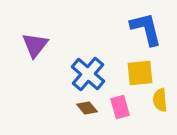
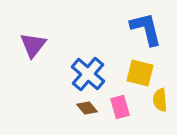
purple triangle: moved 2 px left
yellow square: rotated 20 degrees clockwise
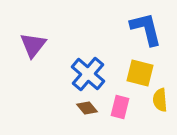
pink rectangle: rotated 30 degrees clockwise
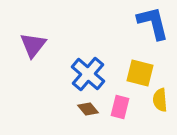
blue L-shape: moved 7 px right, 6 px up
brown diamond: moved 1 px right, 1 px down
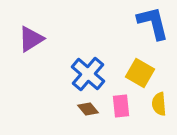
purple triangle: moved 2 px left, 6 px up; rotated 20 degrees clockwise
yellow square: rotated 16 degrees clockwise
yellow semicircle: moved 1 px left, 4 px down
pink rectangle: moved 1 px right, 1 px up; rotated 20 degrees counterclockwise
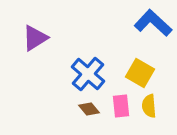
blue L-shape: rotated 33 degrees counterclockwise
purple triangle: moved 4 px right, 1 px up
yellow semicircle: moved 10 px left, 2 px down
brown diamond: moved 1 px right
